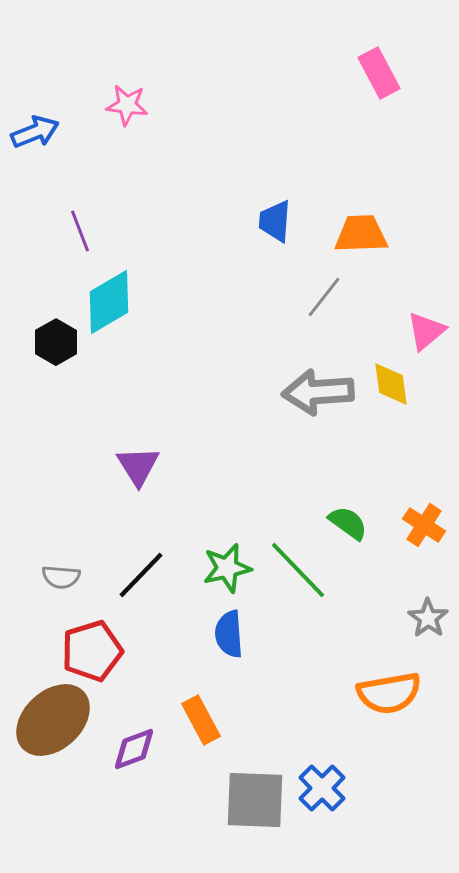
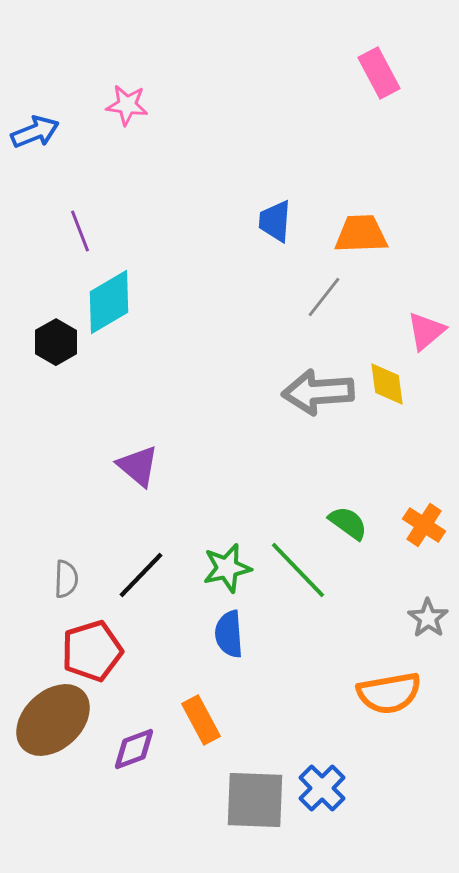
yellow diamond: moved 4 px left
purple triangle: rotated 18 degrees counterclockwise
gray semicircle: moved 5 px right, 2 px down; rotated 93 degrees counterclockwise
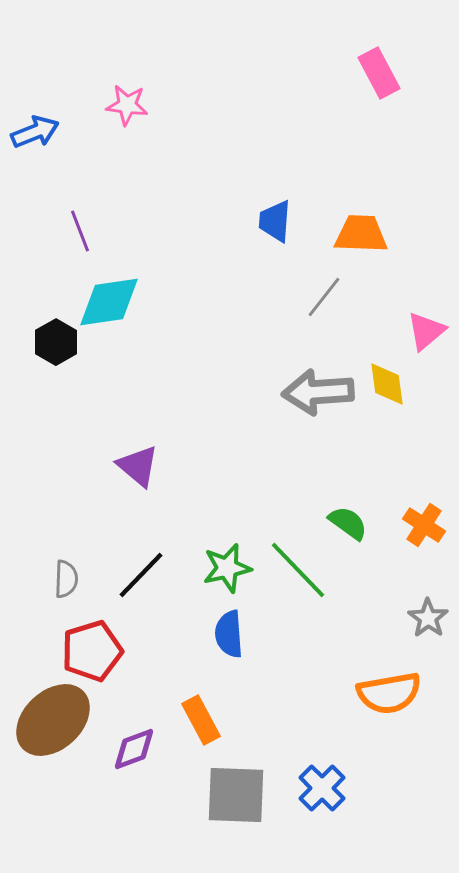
orange trapezoid: rotated 4 degrees clockwise
cyan diamond: rotated 22 degrees clockwise
gray square: moved 19 px left, 5 px up
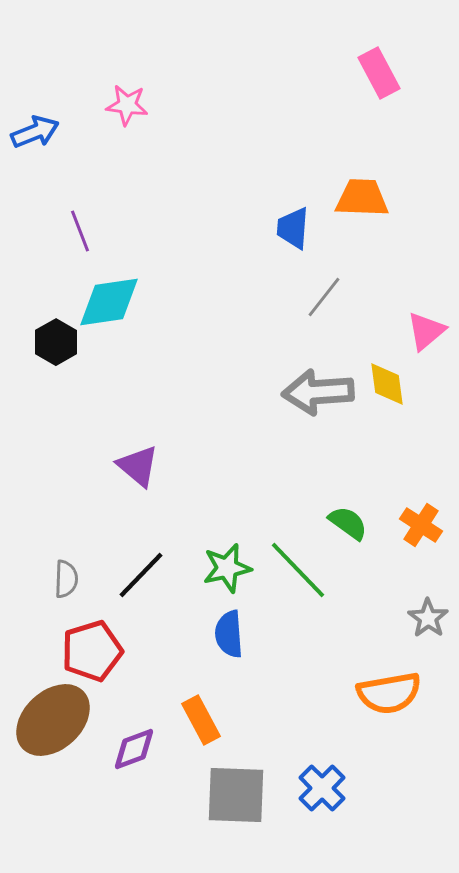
blue trapezoid: moved 18 px right, 7 px down
orange trapezoid: moved 1 px right, 36 px up
orange cross: moved 3 px left
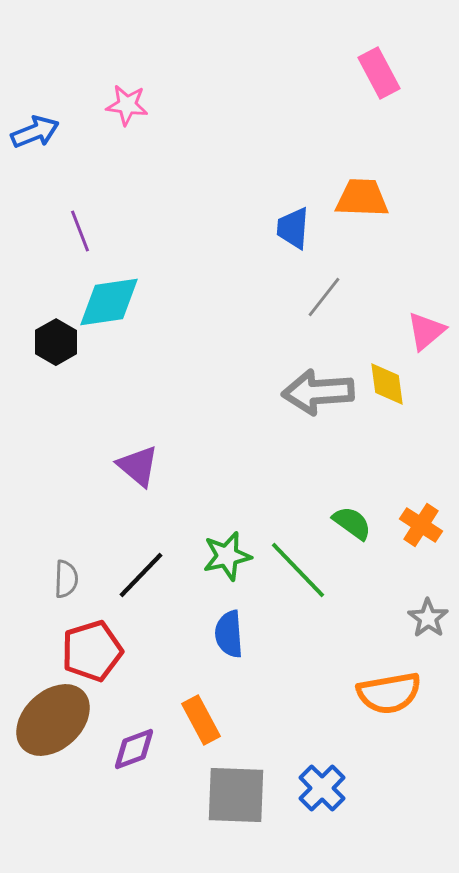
green semicircle: moved 4 px right
green star: moved 12 px up
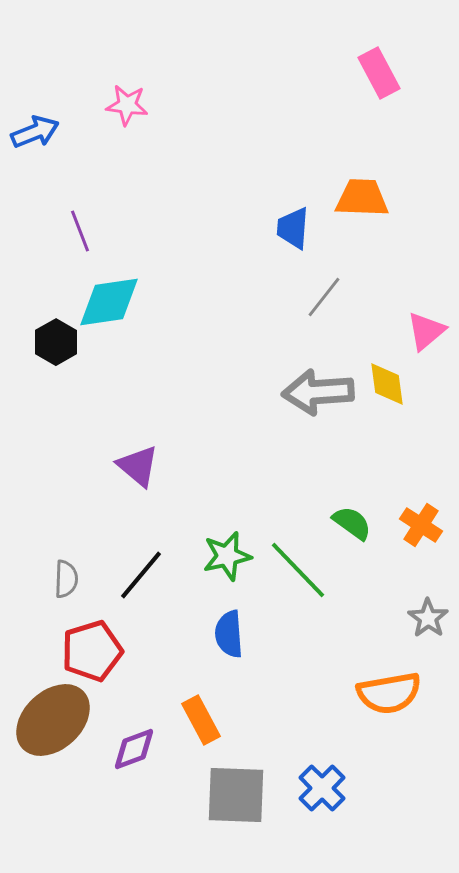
black line: rotated 4 degrees counterclockwise
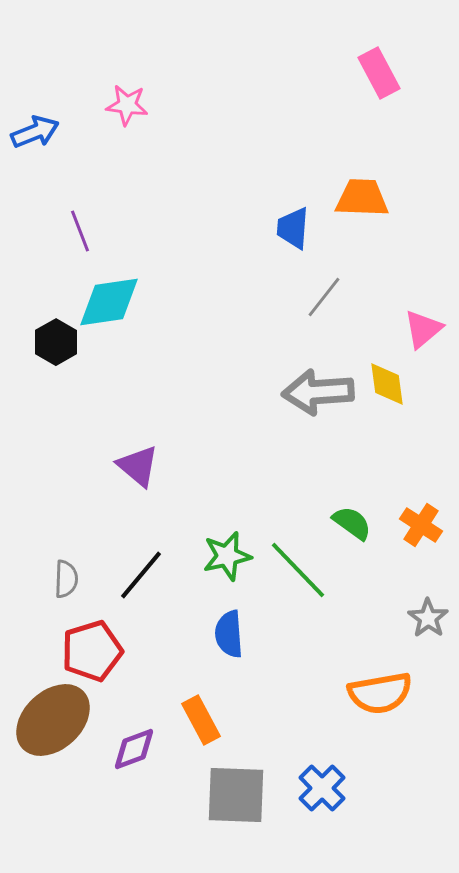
pink triangle: moved 3 px left, 2 px up
orange semicircle: moved 9 px left
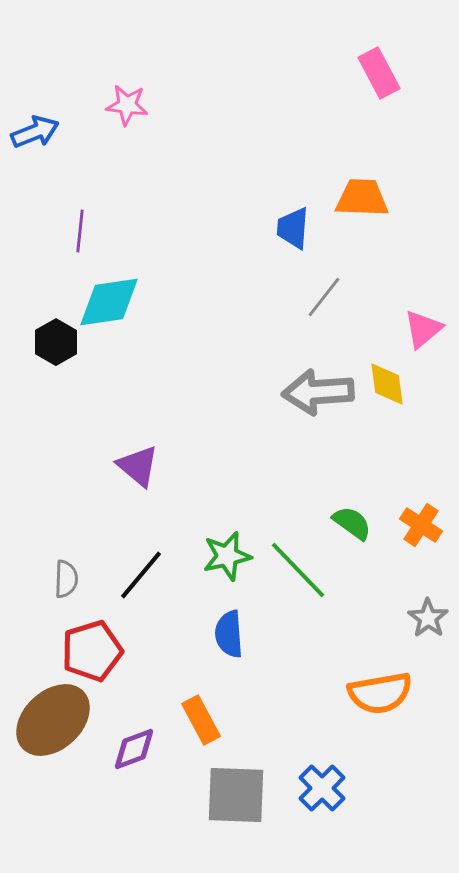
purple line: rotated 27 degrees clockwise
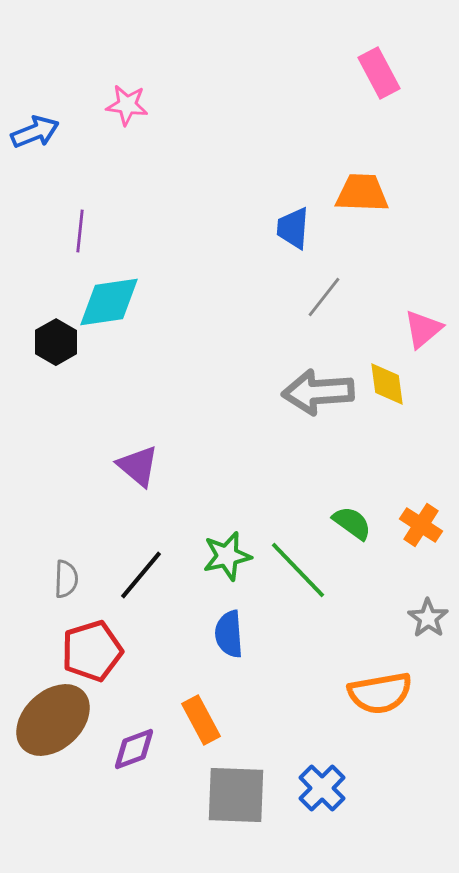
orange trapezoid: moved 5 px up
